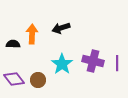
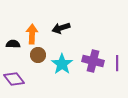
brown circle: moved 25 px up
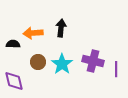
black arrow: rotated 114 degrees clockwise
orange arrow: moved 1 px right, 1 px up; rotated 96 degrees counterclockwise
brown circle: moved 7 px down
purple line: moved 1 px left, 6 px down
purple diamond: moved 2 px down; rotated 25 degrees clockwise
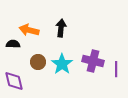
orange arrow: moved 4 px left, 3 px up; rotated 18 degrees clockwise
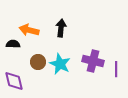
cyan star: moved 2 px left; rotated 10 degrees counterclockwise
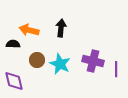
brown circle: moved 1 px left, 2 px up
